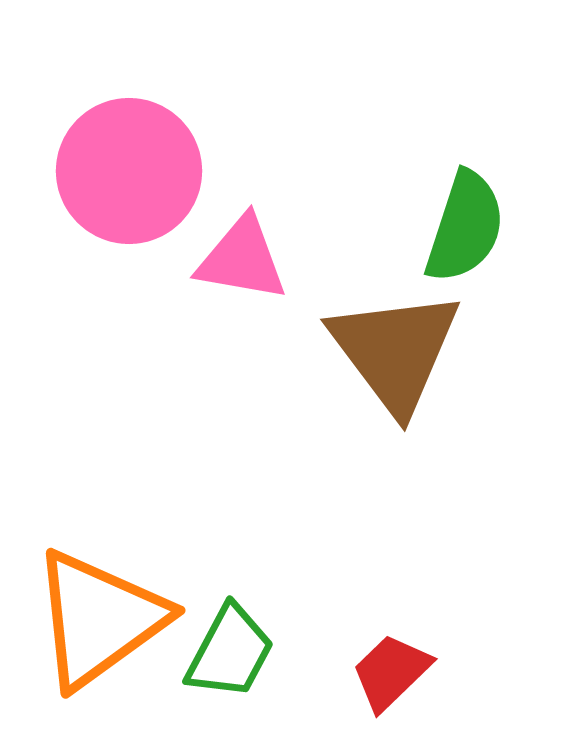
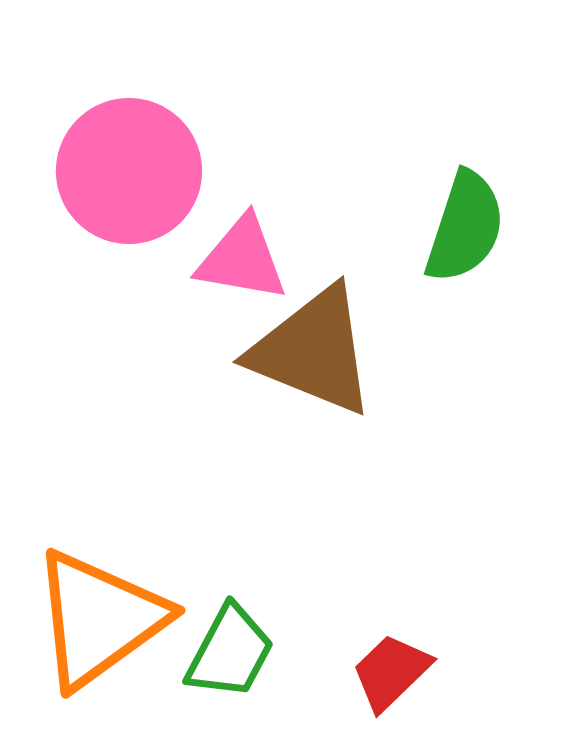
brown triangle: moved 82 px left; rotated 31 degrees counterclockwise
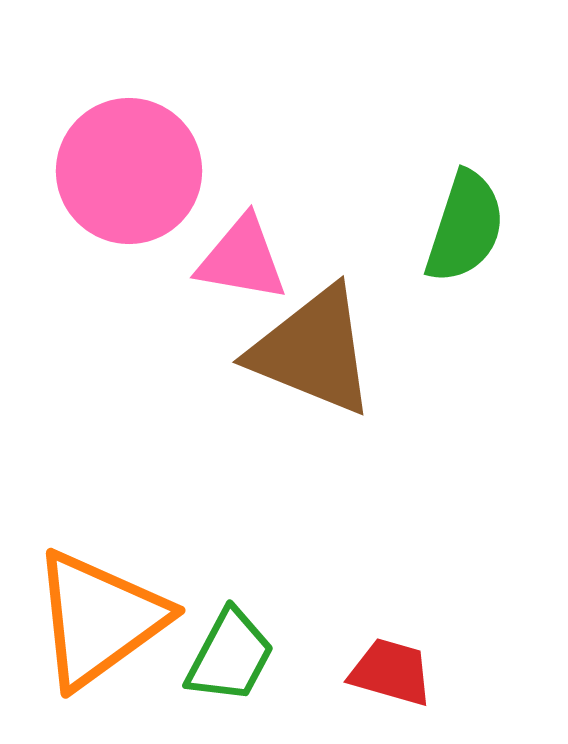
green trapezoid: moved 4 px down
red trapezoid: rotated 60 degrees clockwise
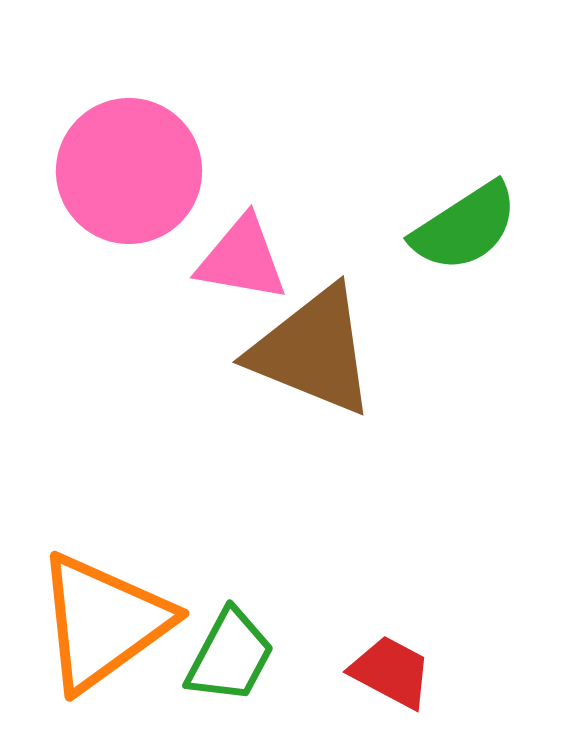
green semicircle: rotated 39 degrees clockwise
orange triangle: moved 4 px right, 3 px down
red trapezoid: rotated 12 degrees clockwise
